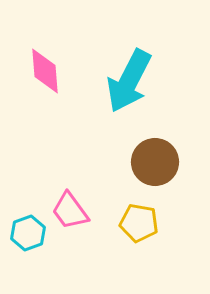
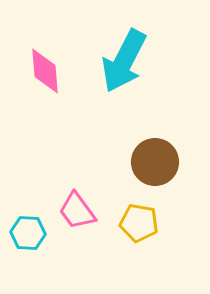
cyan arrow: moved 5 px left, 20 px up
pink trapezoid: moved 7 px right
cyan hexagon: rotated 24 degrees clockwise
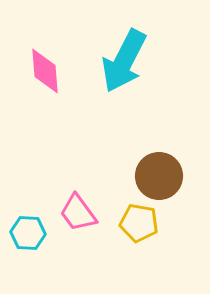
brown circle: moved 4 px right, 14 px down
pink trapezoid: moved 1 px right, 2 px down
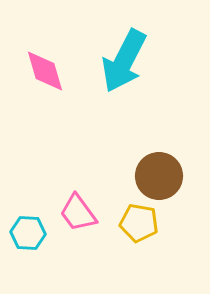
pink diamond: rotated 12 degrees counterclockwise
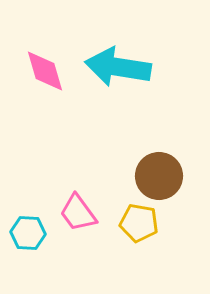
cyan arrow: moved 6 px left, 6 px down; rotated 72 degrees clockwise
